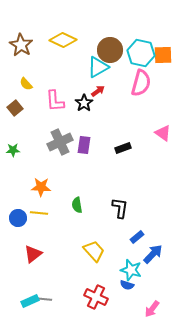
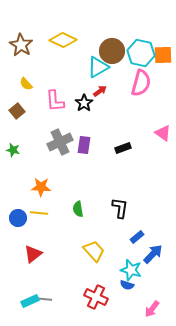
brown circle: moved 2 px right, 1 px down
red arrow: moved 2 px right
brown square: moved 2 px right, 3 px down
green star: rotated 16 degrees clockwise
green semicircle: moved 1 px right, 4 px down
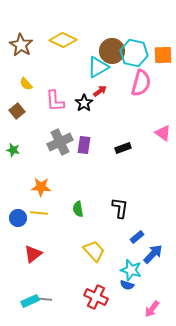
cyan hexagon: moved 7 px left
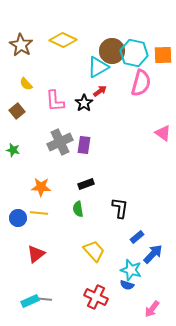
black rectangle: moved 37 px left, 36 px down
red triangle: moved 3 px right
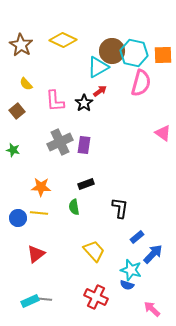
green semicircle: moved 4 px left, 2 px up
pink arrow: rotated 96 degrees clockwise
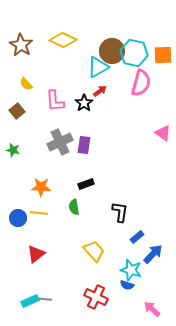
black L-shape: moved 4 px down
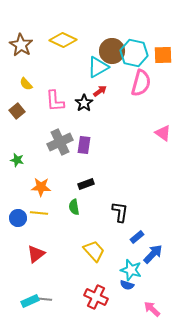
green star: moved 4 px right, 10 px down
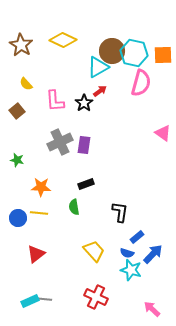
blue semicircle: moved 32 px up
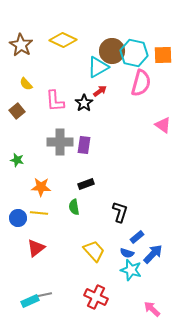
pink triangle: moved 8 px up
gray cross: rotated 25 degrees clockwise
black L-shape: rotated 10 degrees clockwise
red triangle: moved 6 px up
gray line: moved 4 px up; rotated 18 degrees counterclockwise
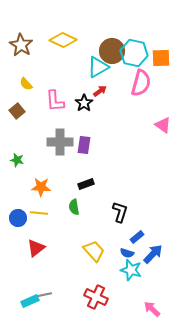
orange square: moved 2 px left, 3 px down
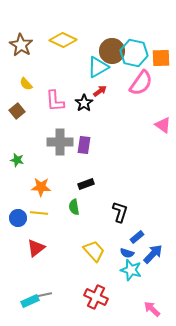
pink semicircle: rotated 20 degrees clockwise
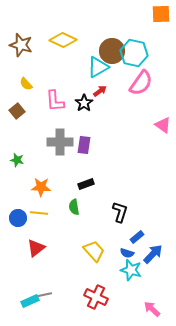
brown star: rotated 15 degrees counterclockwise
orange square: moved 44 px up
